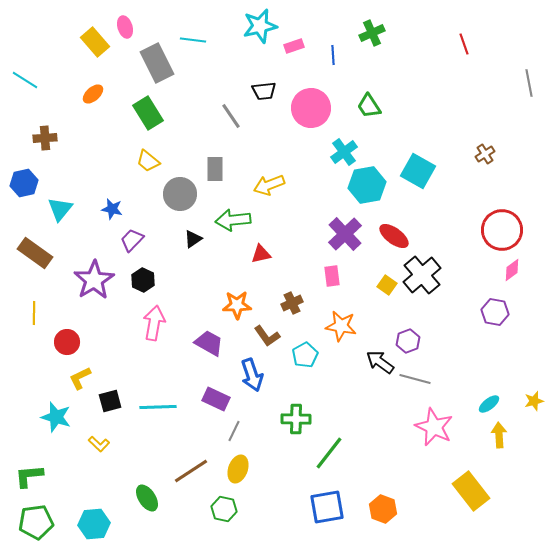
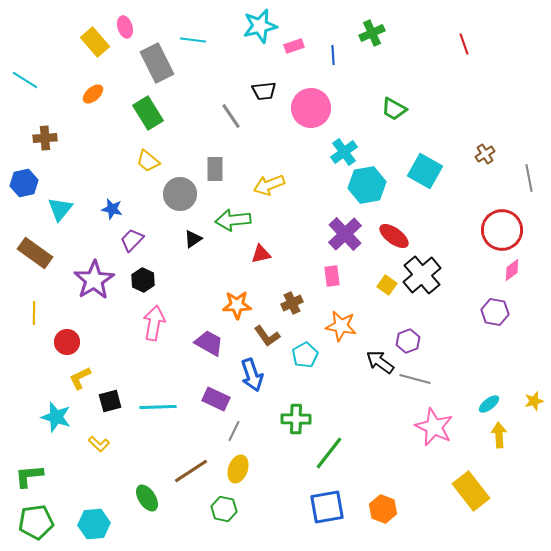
gray line at (529, 83): moved 95 px down
green trapezoid at (369, 106): moved 25 px right, 3 px down; rotated 28 degrees counterclockwise
cyan square at (418, 171): moved 7 px right
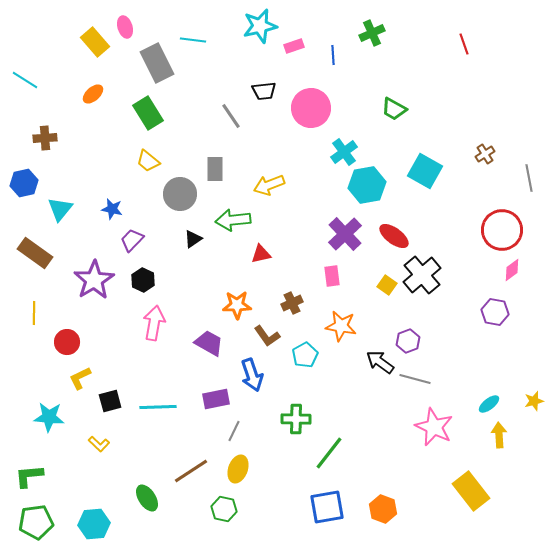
purple rectangle at (216, 399): rotated 36 degrees counterclockwise
cyan star at (56, 417): moved 7 px left; rotated 12 degrees counterclockwise
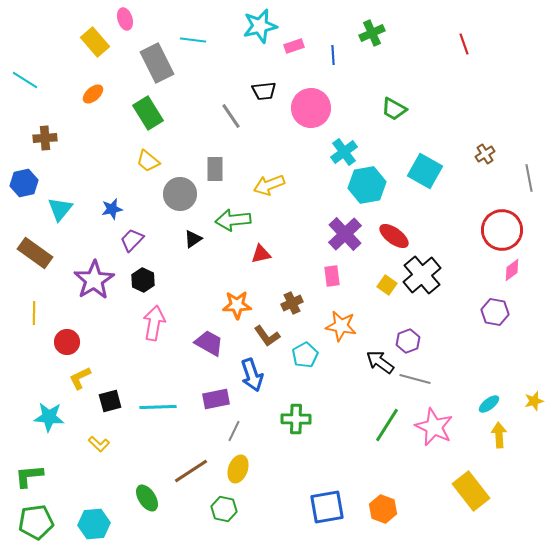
pink ellipse at (125, 27): moved 8 px up
blue star at (112, 209): rotated 25 degrees counterclockwise
green line at (329, 453): moved 58 px right, 28 px up; rotated 6 degrees counterclockwise
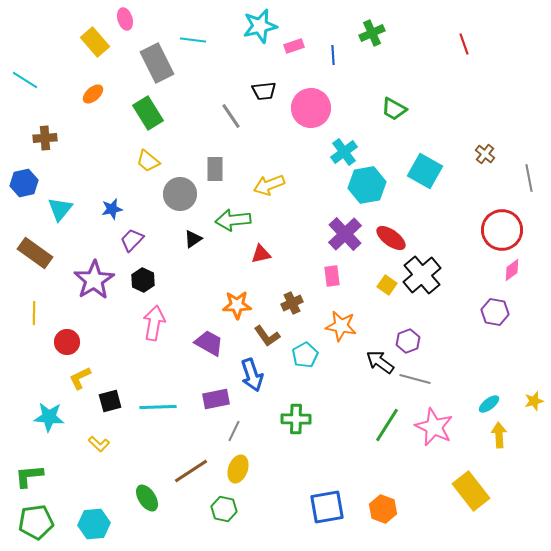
brown cross at (485, 154): rotated 18 degrees counterclockwise
red ellipse at (394, 236): moved 3 px left, 2 px down
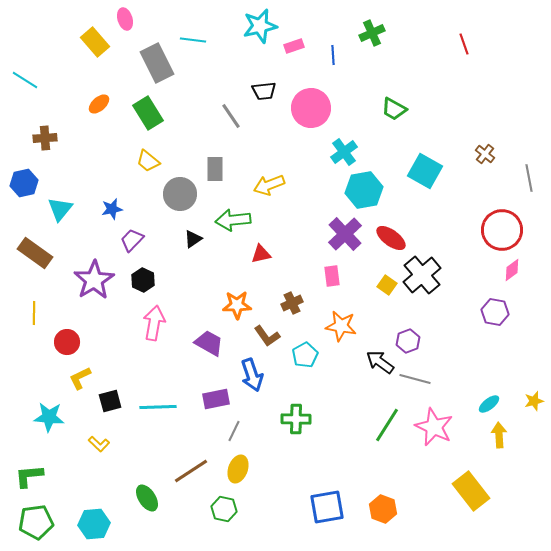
orange ellipse at (93, 94): moved 6 px right, 10 px down
cyan hexagon at (367, 185): moved 3 px left, 5 px down
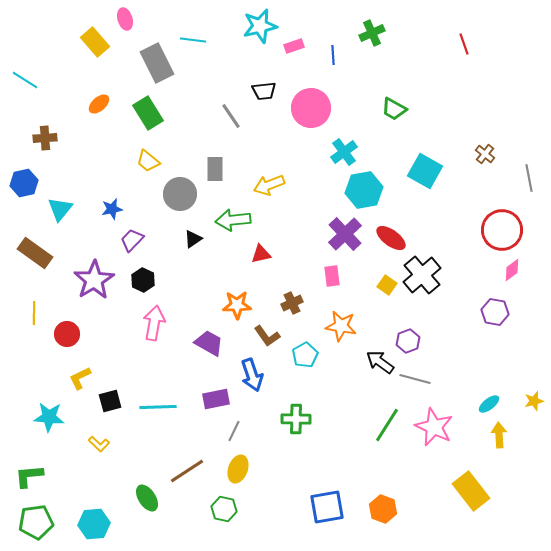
red circle at (67, 342): moved 8 px up
brown line at (191, 471): moved 4 px left
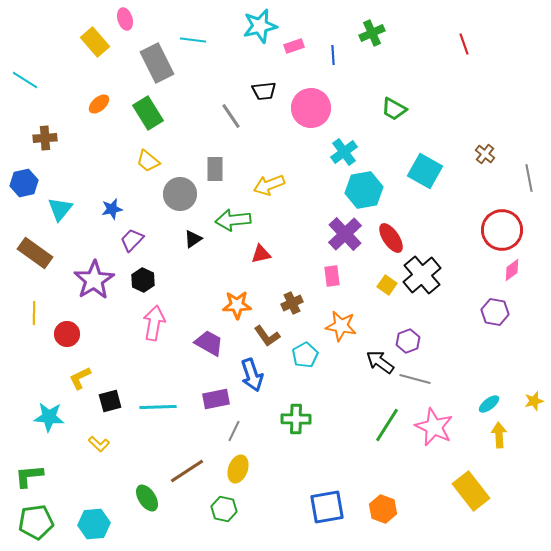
red ellipse at (391, 238): rotated 20 degrees clockwise
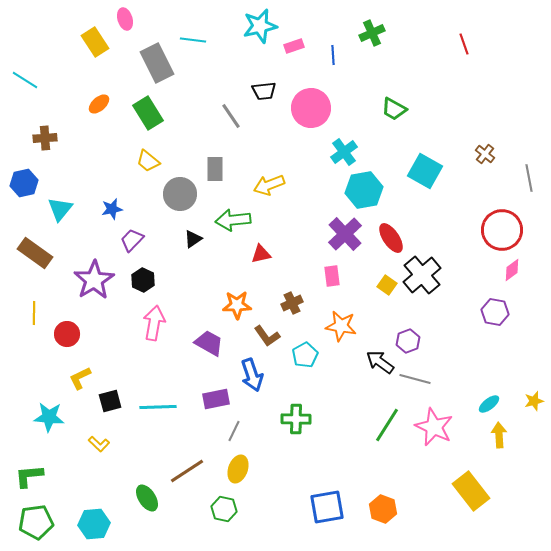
yellow rectangle at (95, 42): rotated 8 degrees clockwise
